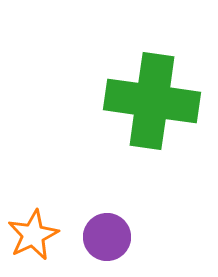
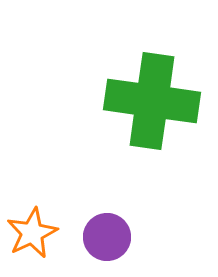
orange star: moved 1 px left, 2 px up
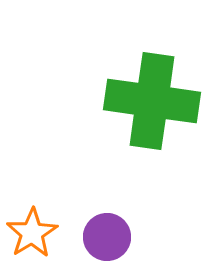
orange star: rotated 6 degrees counterclockwise
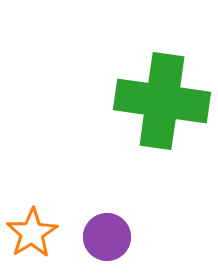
green cross: moved 10 px right
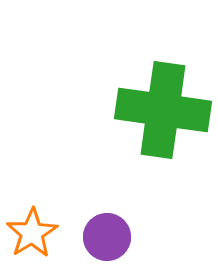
green cross: moved 1 px right, 9 px down
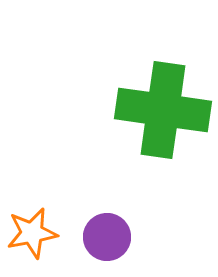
orange star: rotated 21 degrees clockwise
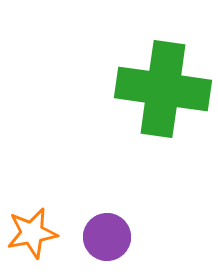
green cross: moved 21 px up
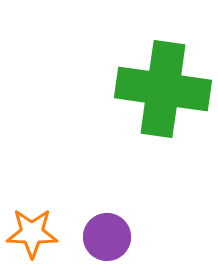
orange star: rotated 12 degrees clockwise
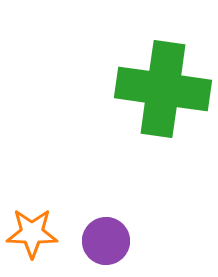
purple circle: moved 1 px left, 4 px down
